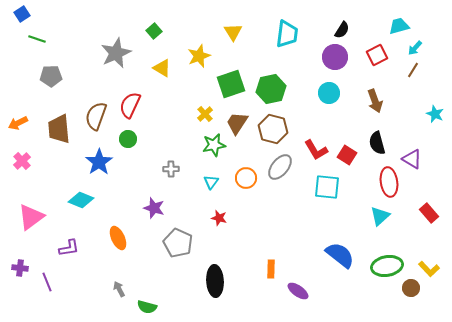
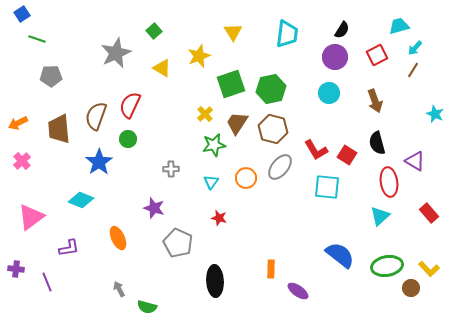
purple triangle at (412, 159): moved 3 px right, 2 px down
purple cross at (20, 268): moved 4 px left, 1 px down
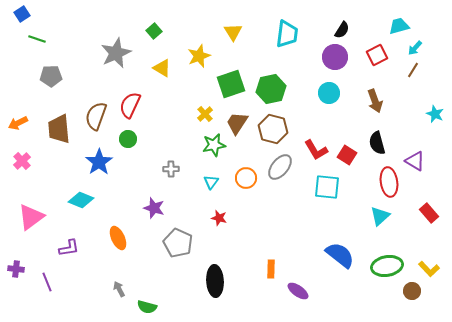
brown circle at (411, 288): moved 1 px right, 3 px down
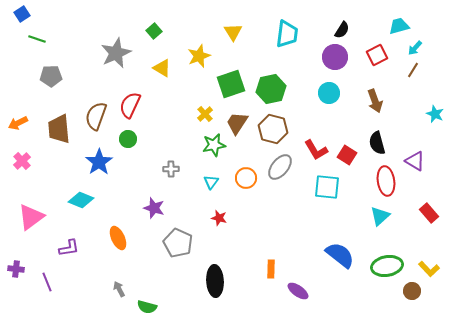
red ellipse at (389, 182): moved 3 px left, 1 px up
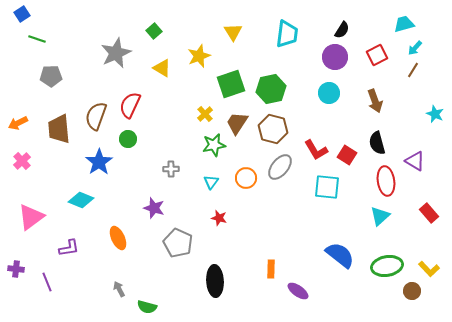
cyan trapezoid at (399, 26): moved 5 px right, 2 px up
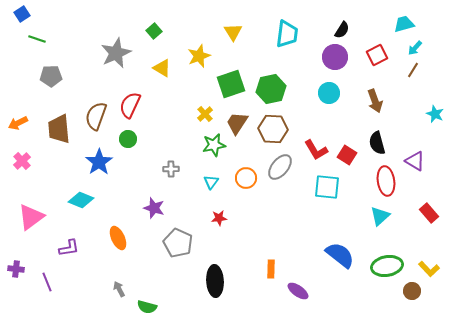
brown hexagon at (273, 129): rotated 12 degrees counterclockwise
red star at (219, 218): rotated 21 degrees counterclockwise
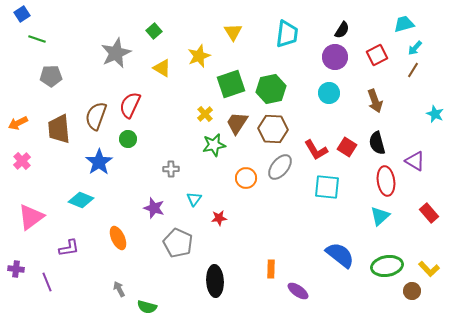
red square at (347, 155): moved 8 px up
cyan triangle at (211, 182): moved 17 px left, 17 px down
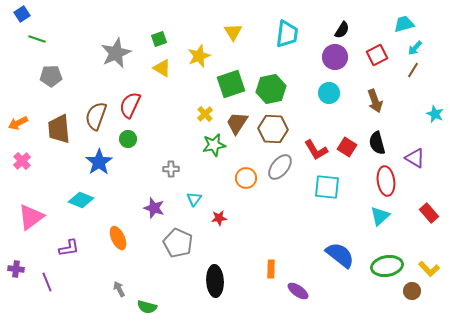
green square at (154, 31): moved 5 px right, 8 px down; rotated 21 degrees clockwise
purple triangle at (415, 161): moved 3 px up
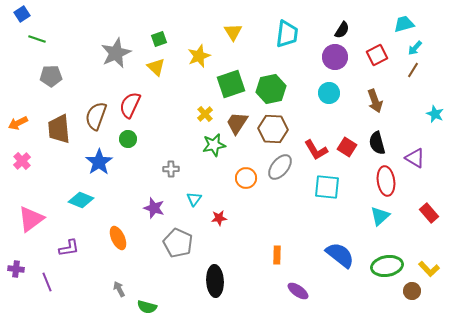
yellow triangle at (162, 68): moved 6 px left, 1 px up; rotated 12 degrees clockwise
pink triangle at (31, 217): moved 2 px down
orange rectangle at (271, 269): moved 6 px right, 14 px up
